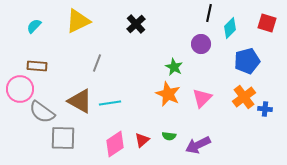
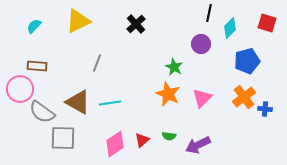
brown triangle: moved 2 px left, 1 px down
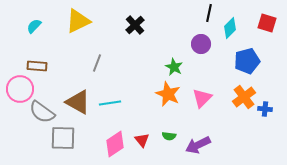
black cross: moved 1 px left, 1 px down
red triangle: rotated 28 degrees counterclockwise
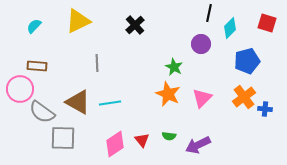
gray line: rotated 24 degrees counterclockwise
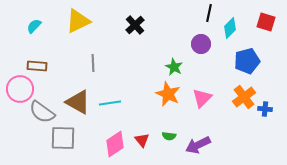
red square: moved 1 px left, 1 px up
gray line: moved 4 px left
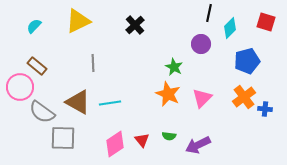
brown rectangle: rotated 36 degrees clockwise
pink circle: moved 2 px up
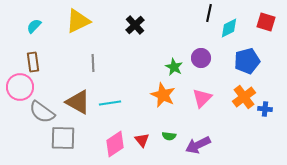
cyan diamond: moved 1 px left; rotated 20 degrees clockwise
purple circle: moved 14 px down
brown rectangle: moved 4 px left, 4 px up; rotated 42 degrees clockwise
orange star: moved 5 px left, 1 px down
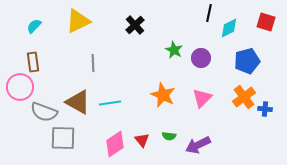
green star: moved 17 px up
gray semicircle: moved 2 px right; rotated 16 degrees counterclockwise
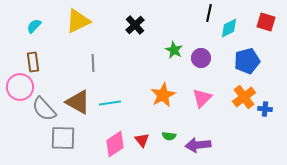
orange star: rotated 20 degrees clockwise
gray semicircle: moved 3 px up; rotated 28 degrees clockwise
purple arrow: rotated 20 degrees clockwise
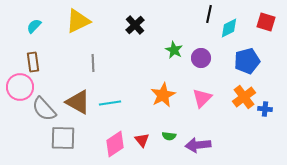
black line: moved 1 px down
